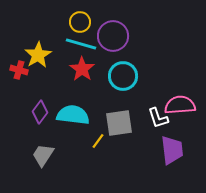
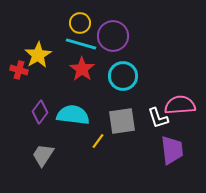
yellow circle: moved 1 px down
gray square: moved 3 px right, 2 px up
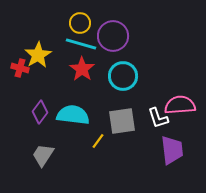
red cross: moved 1 px right, 2 px up
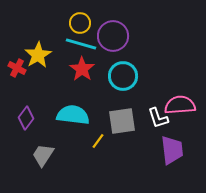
red cross: moved 3 px left; rotated 12 degrees clockwise
purple diamond: moved 14 px left, 6 px down
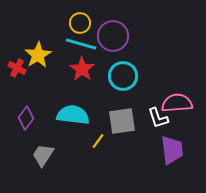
pink semicircle: moved 3 px left, 2 px up
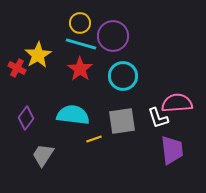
red star: moved 2 px left
yellow line: moved 4 px left, 2 px up; rotated 35 degrees clockwise
